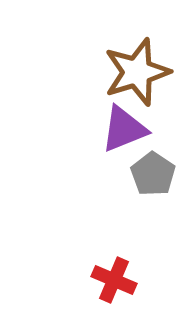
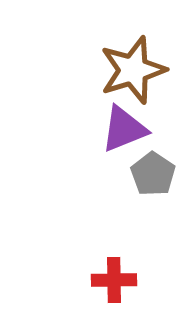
brown star: moved 4 px left, 2 px up
red cross: rotated 24 degrees counterclockwise
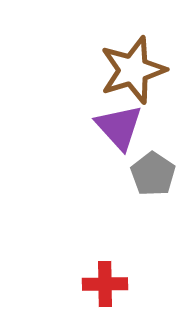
purple triangle: moved 5 px left, 2 px up; rotated 50 degrees counterclockwise
red cross: moved 9 px left, 4 px down
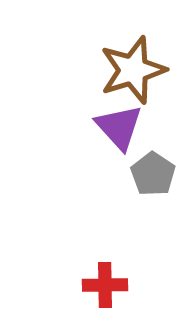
red cross: moved 1 px down
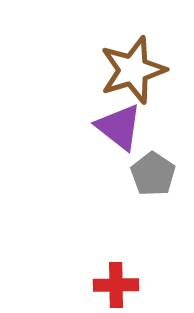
purple triangle: rotated 10 degrees counterclockwise
red cross: moved 11 px right
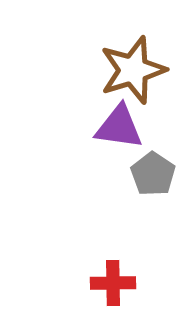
purple triangle: rotated 30 degrees counterclockwise
red cross: moved 3 px left, 2 px up
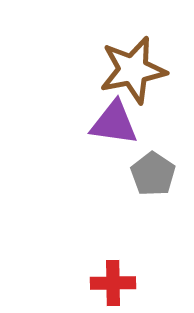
brown star: rotated 6 degrees clockwise
purple triangle: moved 5 px left, 4 px up
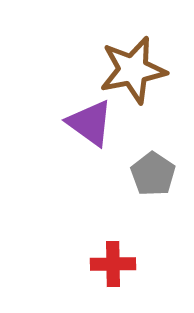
purple triangle: moved 24 px left; rotated 28 degrees clockwise
red cross: moved 19 px up
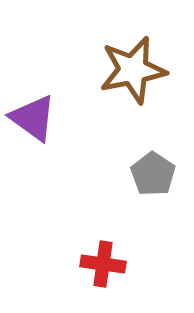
purple triangle: moved 57 px left, 5 px up
red cross: moved 10 px left; rotated 9 degrees clockwise
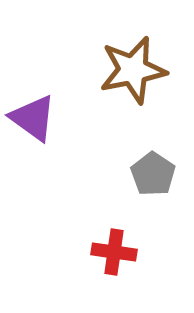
red cross: moved 11 px right, 12 px up
